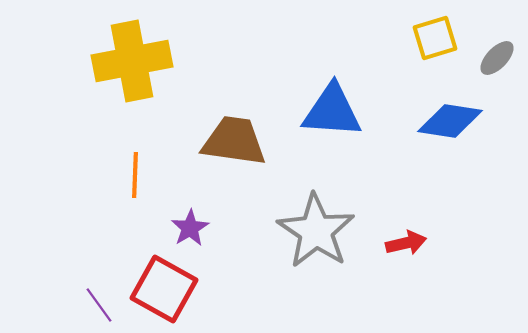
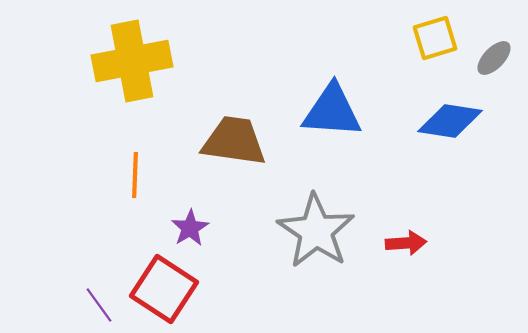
gray ellipse: moved 3 px left
red arrow: rotated 9 degrees clockwise
red square: rotated 4 degrees clockwise
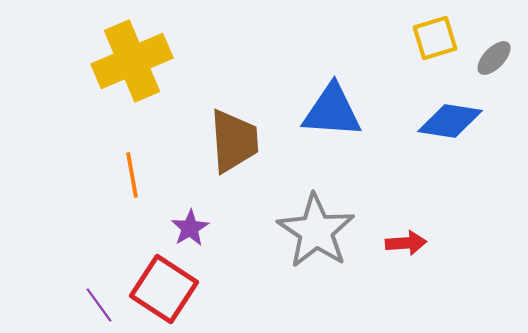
yellow cross: rotated 12 degrees counterclockwise
brown trapezoid: rotated 78 degrees clockwise
orange line: moved 3 px left; rotated 12 degrees counterclockwise
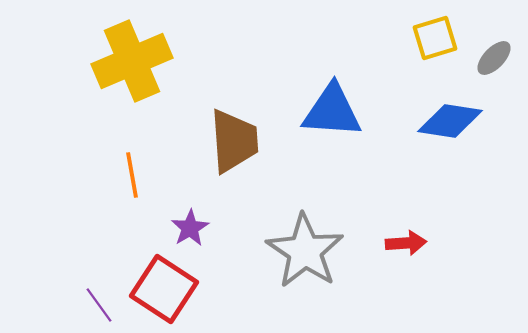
gray star: moved 11 px left, 20 px down
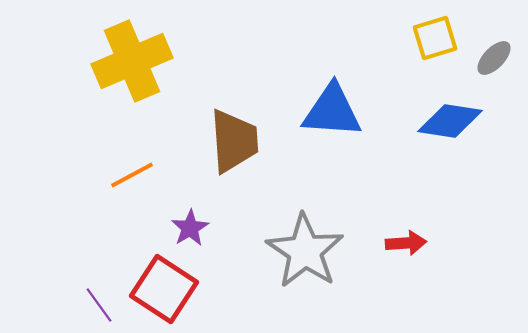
orange line: rotated 72 degrees clockwise
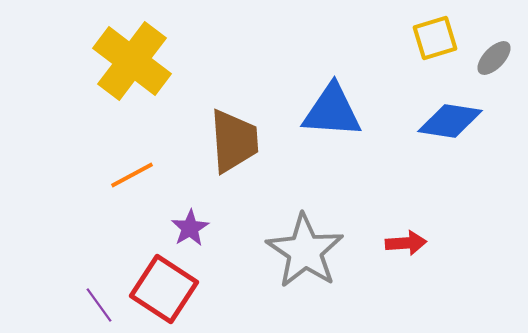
yellow cross: rotated 30 degrees counterclockwise
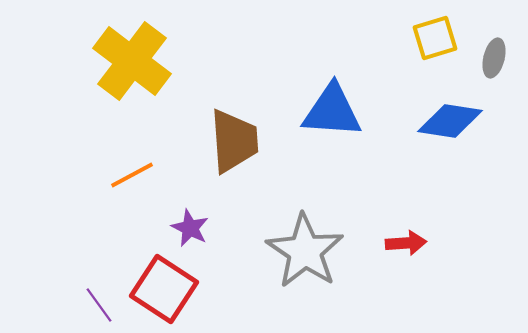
gray ellipse: rotated 30 degrees counterclockwise
purple star: rotated 15 degrees counterclockwise
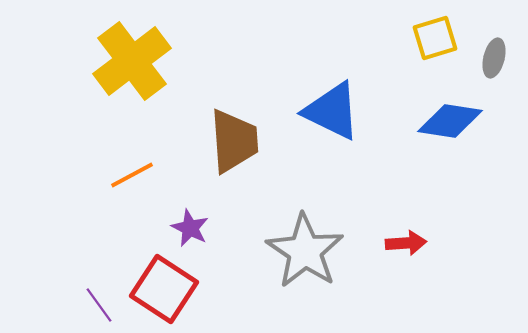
yellow cross: rotated 16 degrees clockwise
blue triangle: rotated 22 degrees clockwise
